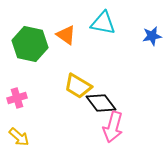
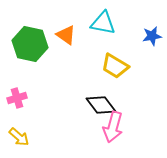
yellow trapezoid: moved 37 px right, 20 px up
black diamond: moved 2 px down
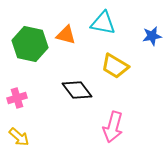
orange triangle: rotated 20 degrees counterclockwise
black diamond: moved 24 px left, 15 px up
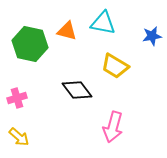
orange triangle: moved 1 px right, 4 px up
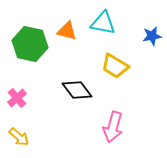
pink cross: rotated 24 degrees counterclockwise
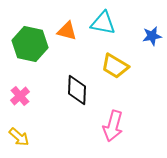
black diamond: rotated 40 degrees clockwise
pink cross: moved 3 px right, 2 px up
pink arrow: moved 1 px up
